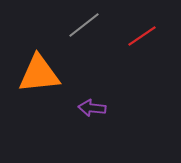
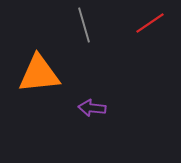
gray line: rotated 68 degrees counterclockwise
red line: moved 8 px right, 13 px up
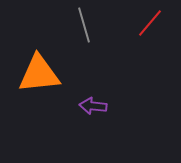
red line: rotated 16 degrees counterclockwise
purple arrow: moved 1 px right, 2 px up
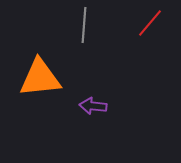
gray line: rotated 20 degrees clockwise
orange triangle: moved 1 px right, 4 px down
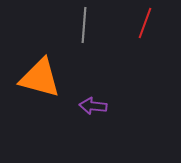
red line: moved 5 px left; rotated 20 degrees counterclockwise
orange triangle: rotated 21 degrees clockwise
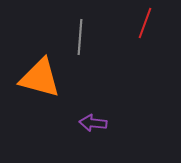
gray line: moved 4 px left, 12 px down
purple arrow: moved 17 px down
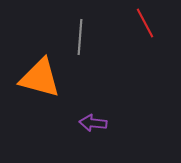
red line: rotated 48 degrees counterclockwise
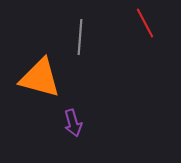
purple arrow: moved 20 px left; rotated 112 degrees counterclockwise
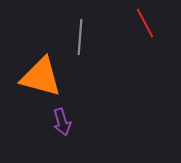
orange triangle: moved 1 px right, 1 px up
purple arrow: moved 11 px left, 1 px up
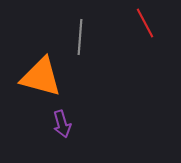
purple arrow: moved 2 px down
